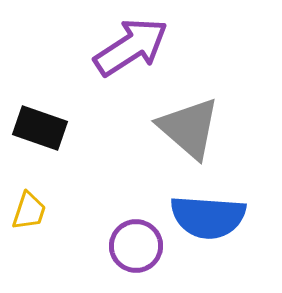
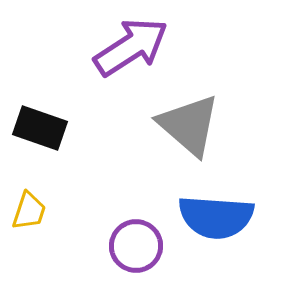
gray triangle: moved 3 px up
blue semicircle: moved 8 px right
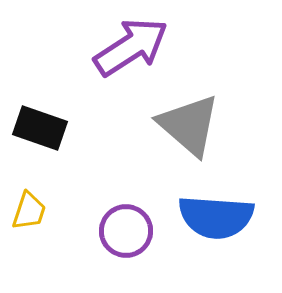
purple circle: moved 10 px left, 15 px up
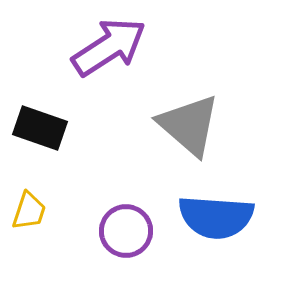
purple arrow: moved 22 px left
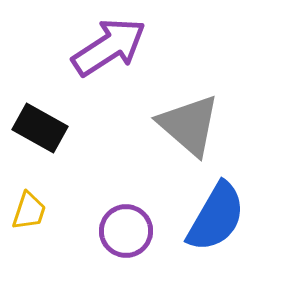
black rectangle: rotated 10 degrees clockwise
blue semicircle: rotated 64 degrees counterclockwise
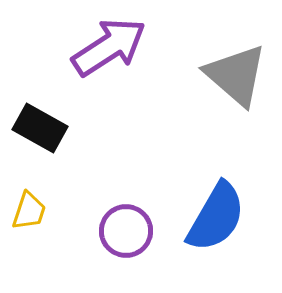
gray triangle: moved 47 px right, 50 px up
